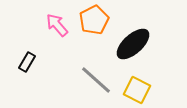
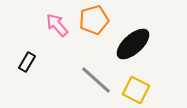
orange pentagon: rotated 12 degrees clockwise
yellow square: moved 1 px left
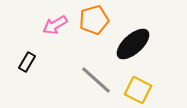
pink arrow: moved 2 px left; rotated 80 degrees counterclockwise
yellow square: moved 2 px right
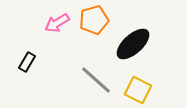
pink arrow: moved 2 px right, 2 px up
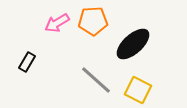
orange pentagon: moved 1 px left, 1 px down; rotated 12 degrees clockwise
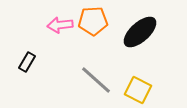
pink arrow: moved 3 px right, 2 px down; rotated 25 degrees clockwise
black ellipse: moved 7 px right, 12 px up
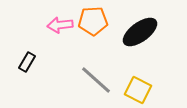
black ellipse: rotated 6 degrees clockwise
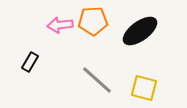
black ellipse: moved 1 px up
black rectangle: moved 3 px right
gray line: moved 1 px right
yellow square: moved 6 px right, 2 px up; rotated 12 degrees counterclockwise
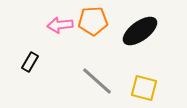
gray line: moved 1 px down
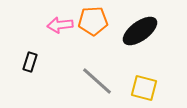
black rectangle: rotated 12 degrees counterclockwise
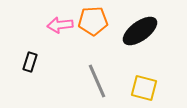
gray line: rotated 24 degrees clockwise
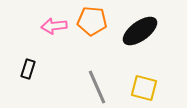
orange pentagon: moved 1 px left; rotated 8 degrees clockwise
pink arrow: moved 6 px left, 1 px down
black rectangle: moved 2 px left, 7 px down
gray line: moved 6 px down
